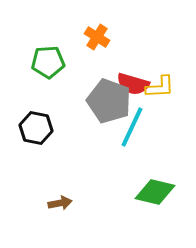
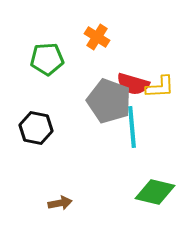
green pentagon: moved 1 px left, 3 px up
cyan line: rotated 30 degrees counterclockwise
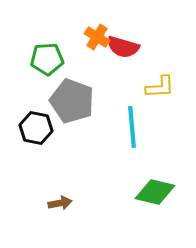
red semicircle: moved 10 px left, 37 px up
gray pentagon: moved 37 px left
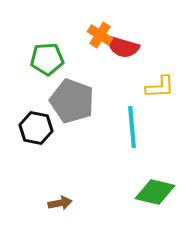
orange cross: moved 3 px right, 2 px up
